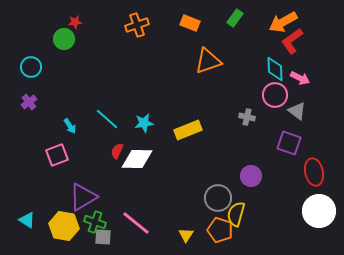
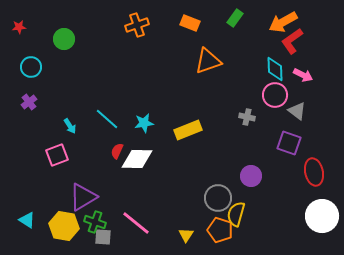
red star: moved 56 px left, 5 px down
pink arrow: moved 3 px right, 3 px up
white circle: moved 3 px right, 5 px down
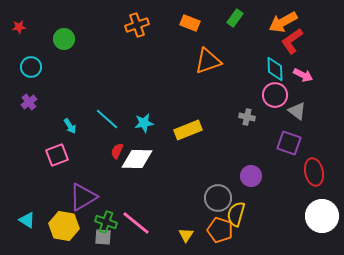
green cross: moved 11 px right
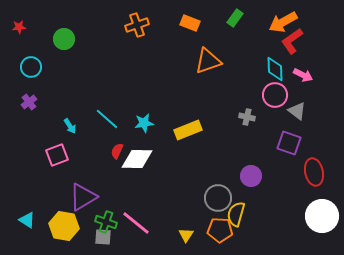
orange pentagon: rotated 15 degrees counterclockwise
